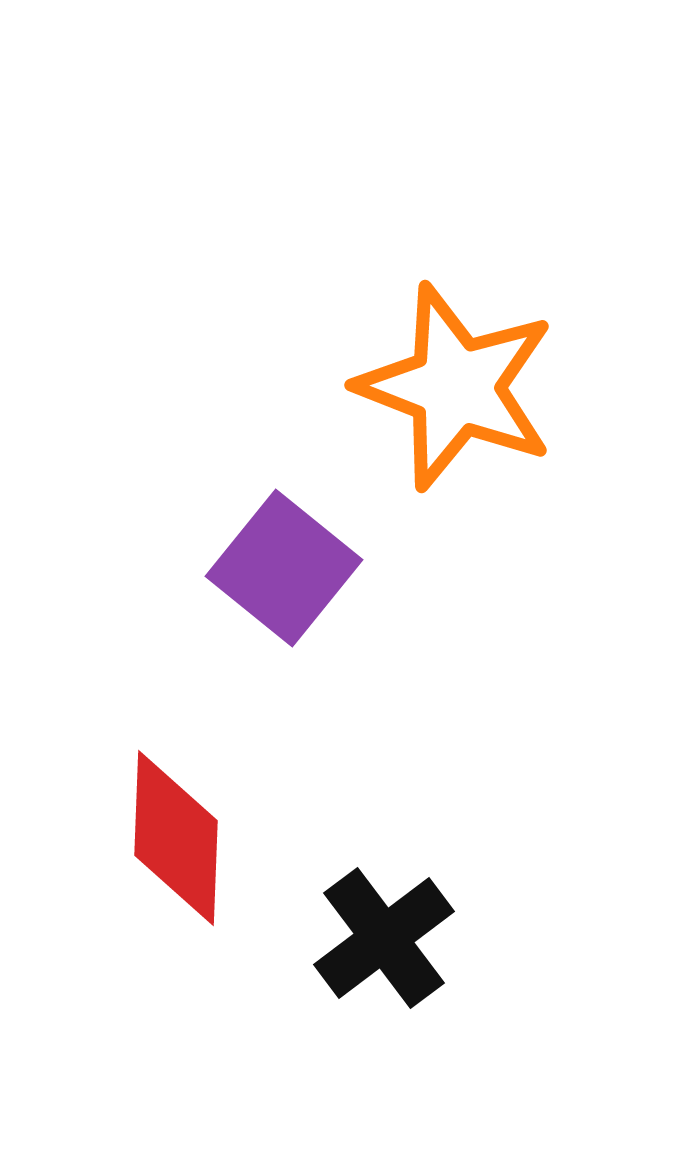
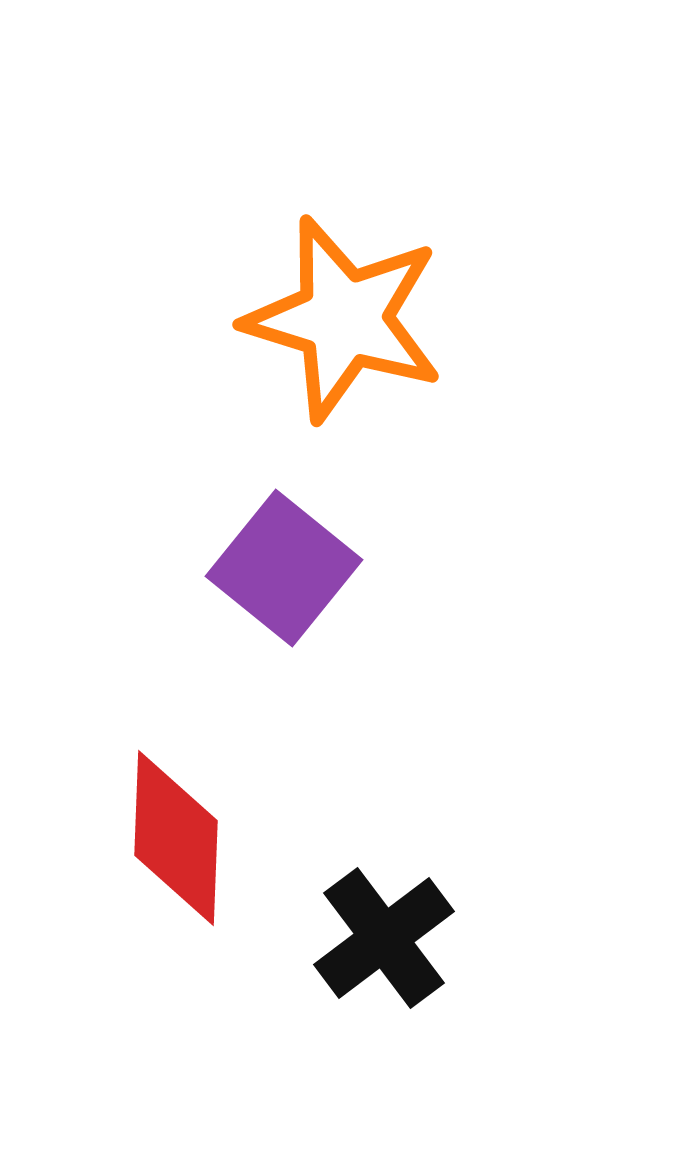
orange star: moved 112 px left, 68 px up; rotated 4 degrees counterclockwise
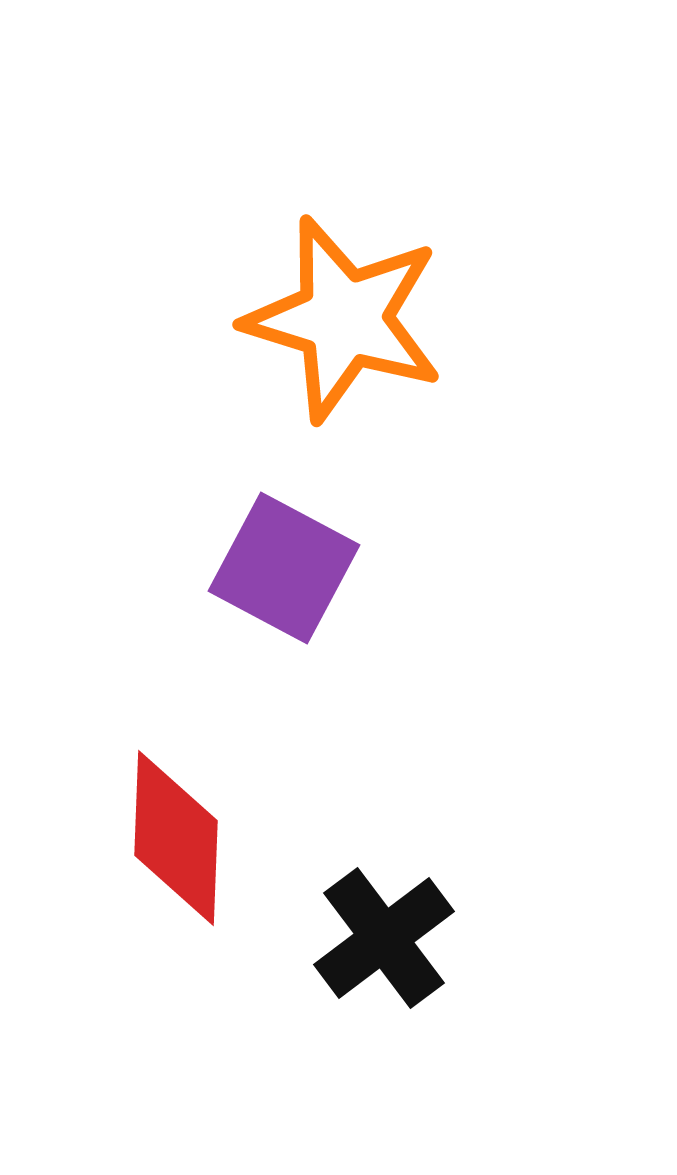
purple square: rotated 11 degrees counterclockwise
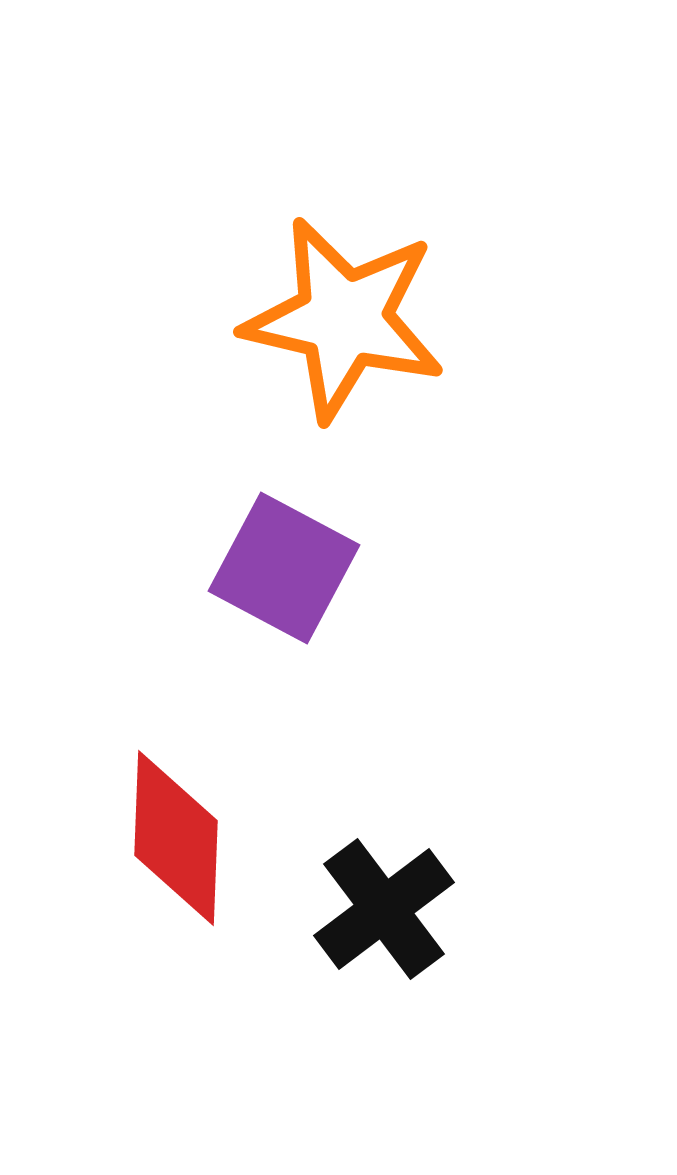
orange star: rotated 4 degrees counterclockwise
black cross: moved 29 px up
